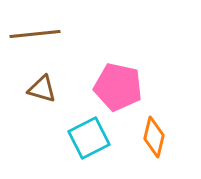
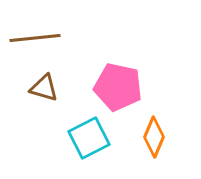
brown line: moved 4 px down
brown triangle: moved 2 px right, 1 px up
orange diamond: rotated 9 degrees clockwise
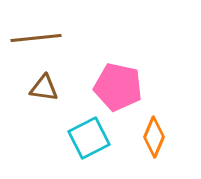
brown line: moved 1 px right
brown triangle: rotated 8 degrees counterclockwise
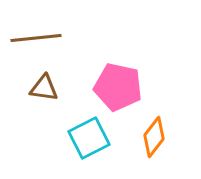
orange diamond: rotated 15 degrees clockwise
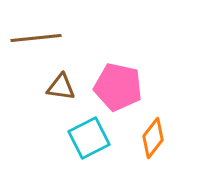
brown triangle: moved 17 px right, 1 px up
orange diamond: moved 1 px left, 1 px down
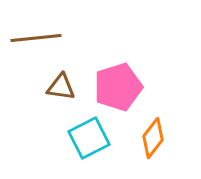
pink pentagon: rotated 30 degrees counterclockwise
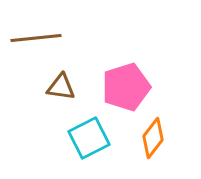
pink pentagon: moved 8 px right
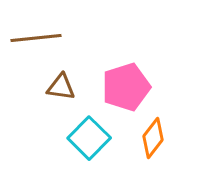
cyan square: rotated 18 degrees counterclockwise
